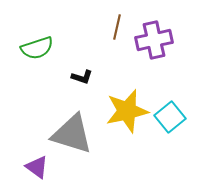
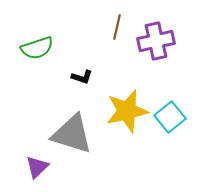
purple cross: moved 2 px right, 1 px down
purple triangle: rotated 40 degrees clockwise
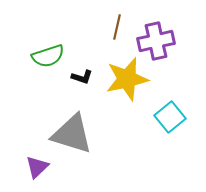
green semicircle: moved 11 px right, 8 px down
yellow star: moved 32 px up
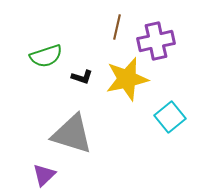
green semicircle: moved 2 px left
purple triangle: moved 7 px right, 8 px down
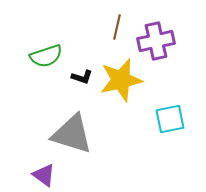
yellow star: moved 6 px left, 1 px down
cyan square: moved 2 px down; rotated 28 degrees clockwise
purple triangle: rotated 40 degrees counterclockwise
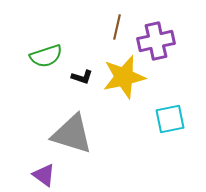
yellow star: moved 3 px right, 3 px up
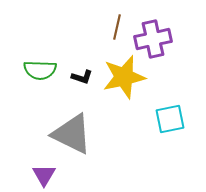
purple cross: moved 3 px left, 2 px up
green semicircle: moved 6 px left, 14 px down; rotated 20 degrees clockwise
gray triangle: rotated 9 degrees clockwise
purple triangle: rotated 25 degrees clockwise
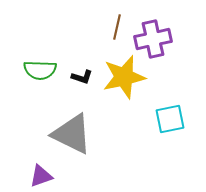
purple triangle: moved 3 px left, 1 px down; rotated 40 degrees clockwise
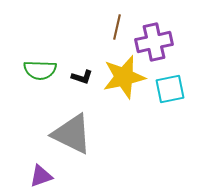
purple cross: moved 1 px right, 3 px down
cyan square: moved 30 px up
